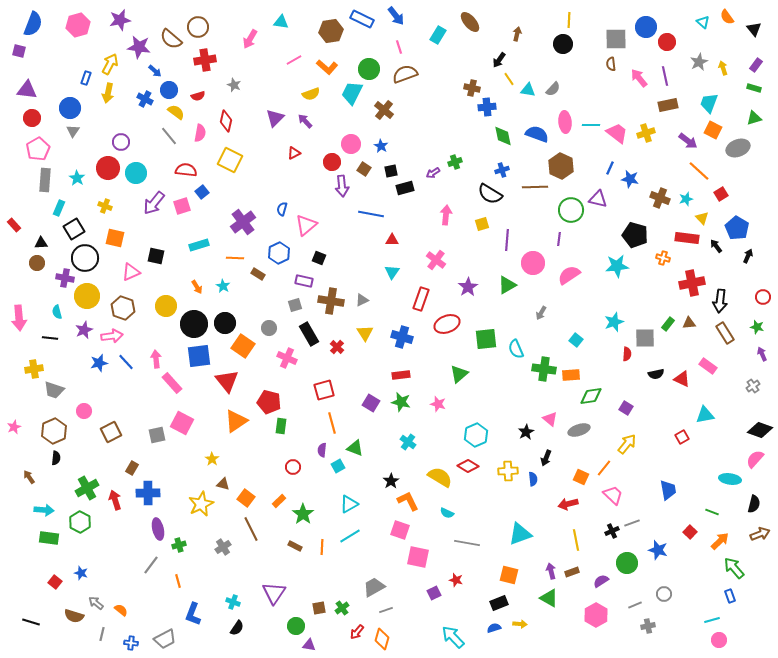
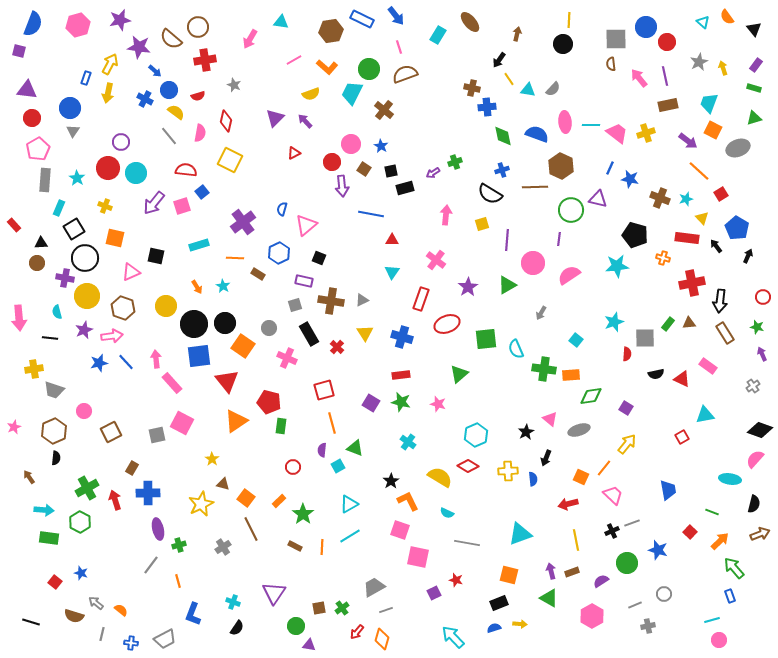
pink hexagon at (596, 615): moved 4 px left, 1 px down
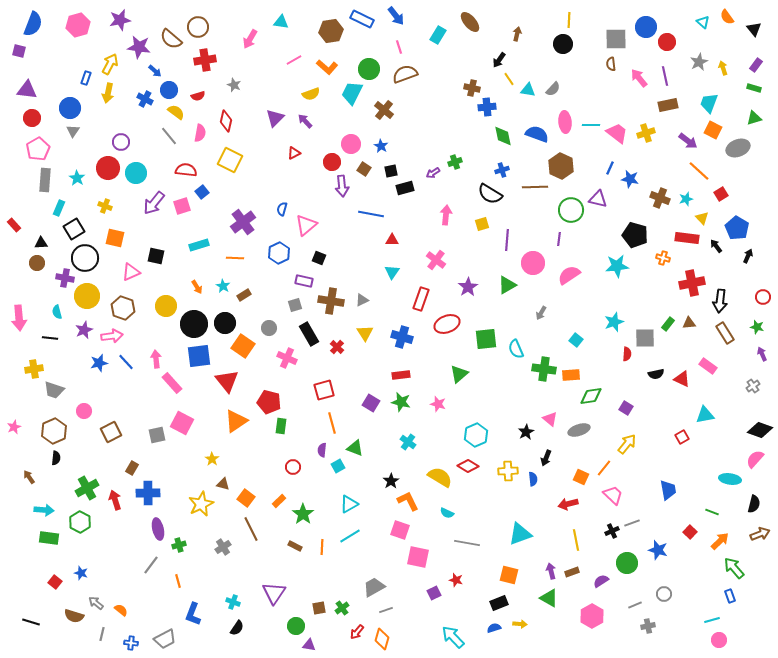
brown rectangle at (258, 274): moved 14 px left, 21 px down; rotated 64 degrees counterclockwise
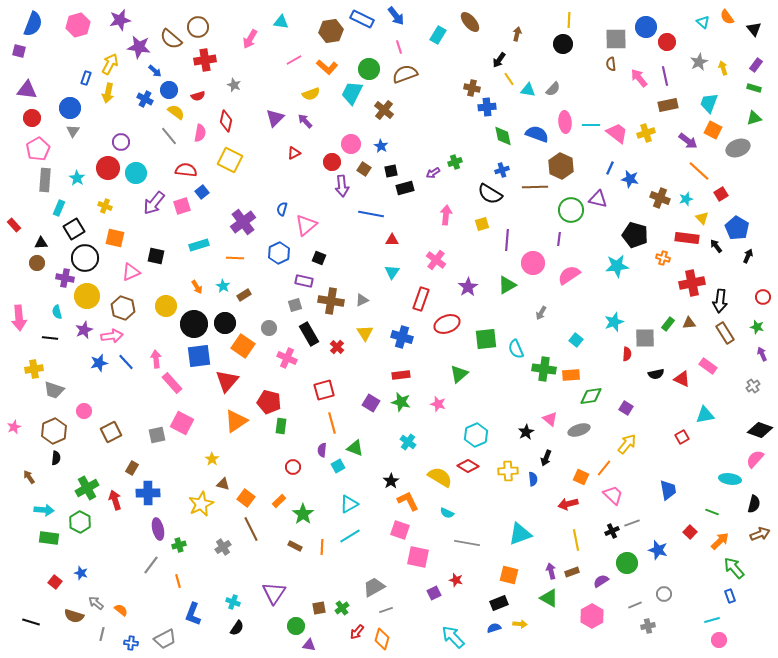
red triangle at (227, 381): rotated 20 degrees clockwise
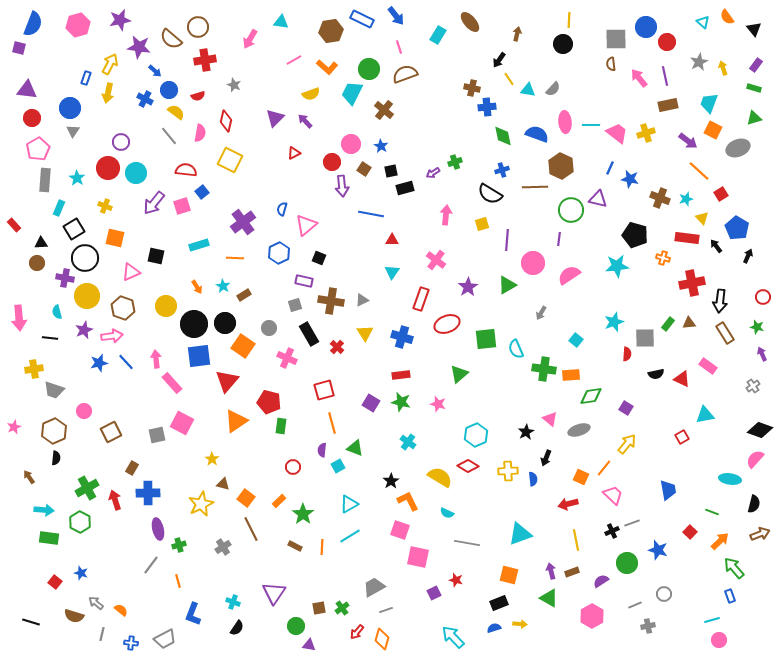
purple square at (19, 51): moved 3 px up
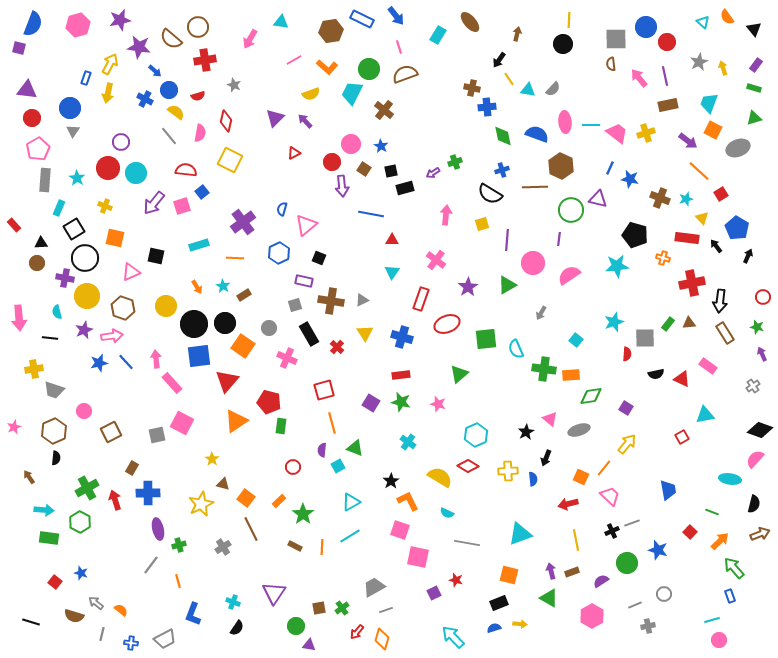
pink trapezoid at (613, 495): moved 3 px left, 1 px down
cyan triangle at (349, 504): moved 2 px right, 2 px up
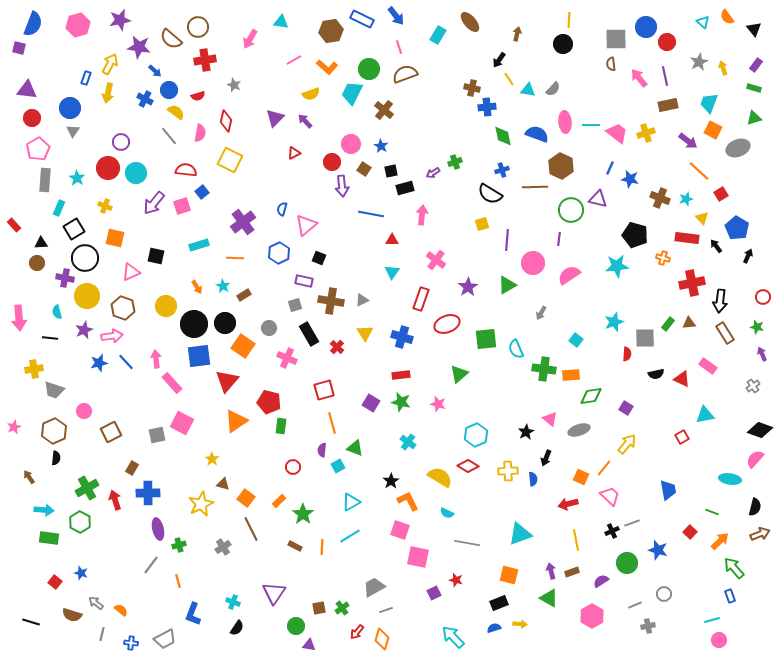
pink arrow at (446, 215): moved 24 px left
black semicircle at (754, 504): moved 1 px right, 3 px down
brown semicircle at (74, 616): moved 2 px left, 1 px up
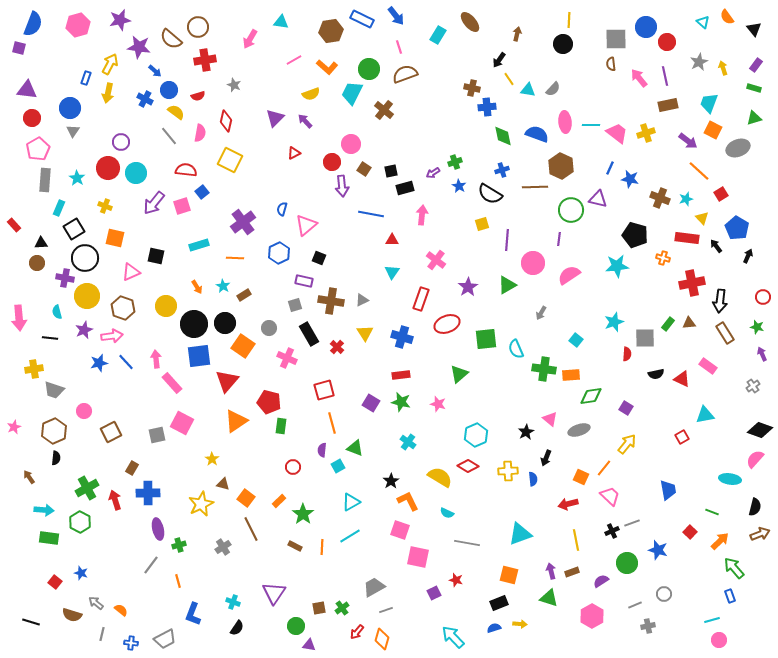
blue star at (381, 146): moved 78 px right, 40 px down
green triangle at (549, 598): rotated 12 degrees counterclockwise
